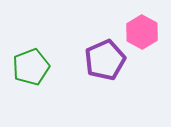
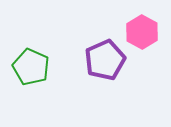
green pentagon: rotated 27 degrees counterclockwise
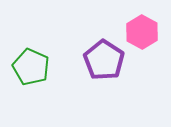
purple pentagon: moved 1 px left; rotated 15 degrees counterclockwise
